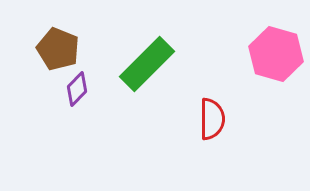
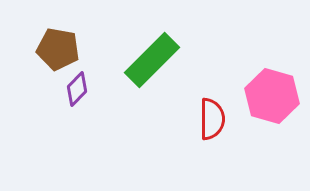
brown pentagon: rotated 12 degrees counterclockwise
pink hexagon: moved 4 px left, 42 px down
green rectangle: moved 5 px right, 4 px up
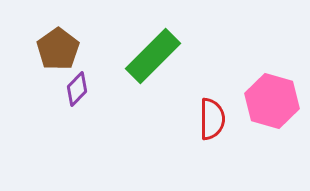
brown pentagon: rotated 27 degrees clockwise
green rectangle: moved 1 px right, 4 px up
pink hexagon: moved 5 px down
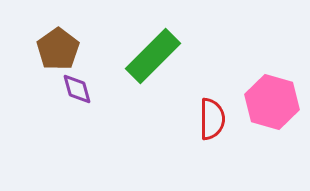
purple diamond: rotated 60 degrees counterclockwise
pink hexagon: moved 1 px down
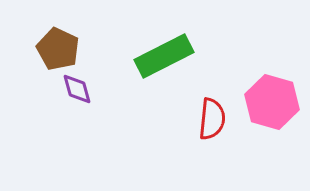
brown pentagon: rotated 12 degrees counterclockwise
green rectangle: moved 11 px right; rotated 18 degrees clockwise
red semicircle: rotated 6 degrees clockwise
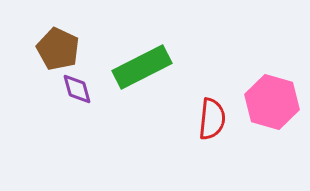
green rectangle: moved 22 px left, 11 px down
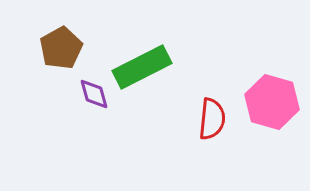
brown pentagon: moved 3 px right, 1 px up; rotated 18 degrees clockwise
purple diamond: moved 17 px right, 5 px down
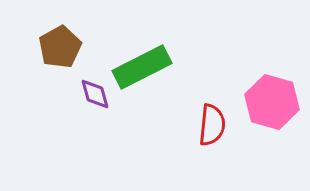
brown pentagon: moved 1 px left, 1 px up
purple diamond: moved 1 px right
red semicircle: moved 6 px down
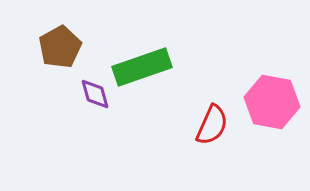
green rectangle: rotated 8 degrees clockwise
pink hexagon: rotated 6 degrees counterclockwise
red semicircle: rotated 18 degrees clockwise
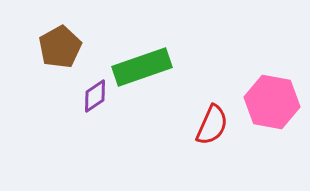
purple diamond: moved 2 px down; rotated 72 degrees clockwise
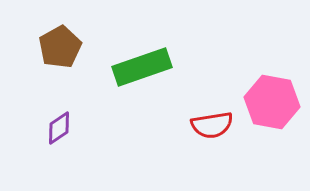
purple diamond: moved 36 px left, 32 px down
red semicircle: rotated 57 degrees clockwise
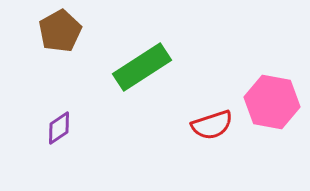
brown pentagon: moved 16 px up
green rectangle: rotated 14 degrees counterclockwise
red semicircle: rotated 9 degrees counterclockwise
